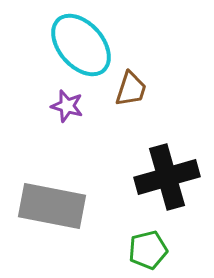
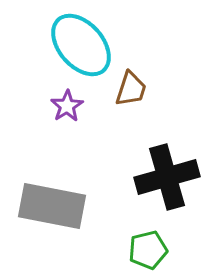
purple star: rotated 24 degrees clockwise
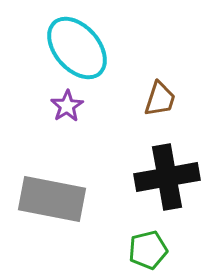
cyan ellipse: moved 4 px left, 3 px down
brown trapezoid: moved 29 px right, 10 px down
black cross: rotated 6 degrees clockwise
gray rectangle: moved 7 px up
